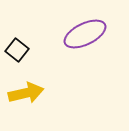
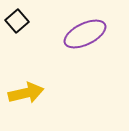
black square: moved 29 px up; rotated 10 degrees clockwise
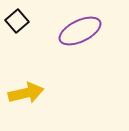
purple ellipse: moved 5 px left, 3 px up
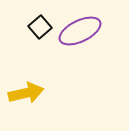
black square: moved 23 px right, 6 px down
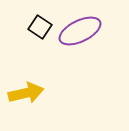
black square: rotated 15 degrees counterclockwise
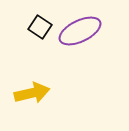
yellow arrow: moved 6 px right
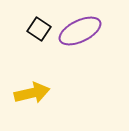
black square: moved 1 px left, 2 px down
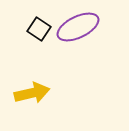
purple ellipse: moved 2 px left, 4 px up
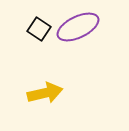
yellow arrow: moved 13 px right
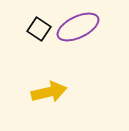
yellow arrow: moved 4 px right, 1 px up
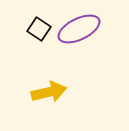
purple ellipse: moved 1 px right, 2 px down
